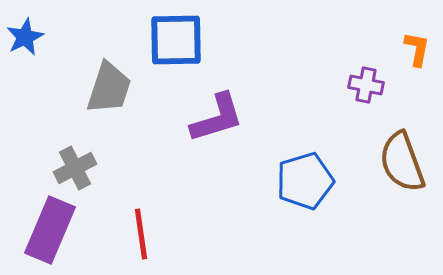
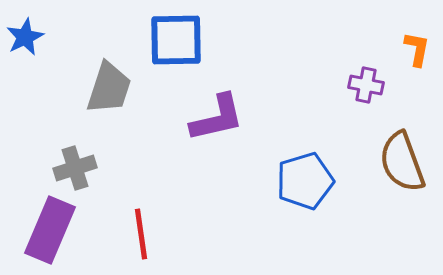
purple L-shape: rotated 4 degrees clockwise
gray cross: rotated 9 degrees clockwise
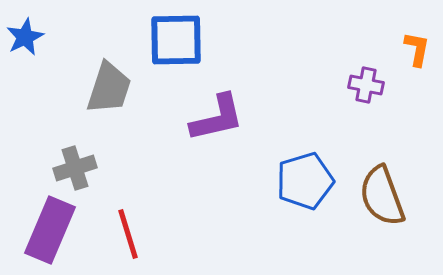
brown semicircle: moved 20 px left, 34 px down
red line: moved 13 px left; rotated 9 degrees counterclockwise
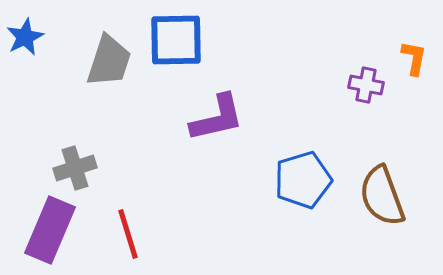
orange L-shape: moved 3 px left, 9 px down
gray trapezoid: moved 27 px up
blue pentagon: moved 2 px left, 1 px up
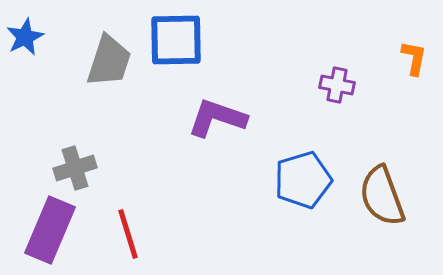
purple cross: moved 29 px left
purple L-shape: rotated 148 degrees counterclockwise
